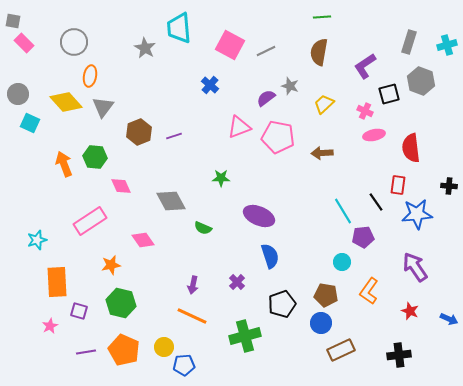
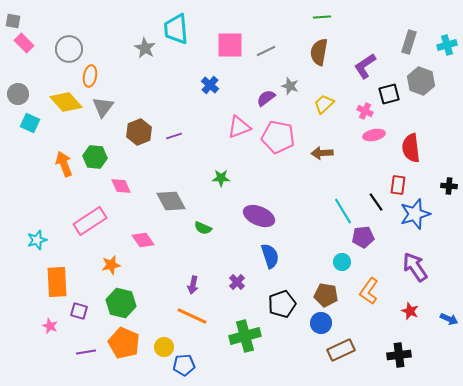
cyan trapezoid at (179, 28): moved 3 px left, 1 px down
gray circle at (74, 42): moved 5 px left, 7 px down
pink square at (230, 45): rotated 28 degrees counterclockwise
blue star at (417, 214): moved 2 px left; rotated 12 degrees counterclockwise
pink star at (50, 326): rotated 21 degrees counterclockwise
orange pentagon at (124, 350): moved 7 px up
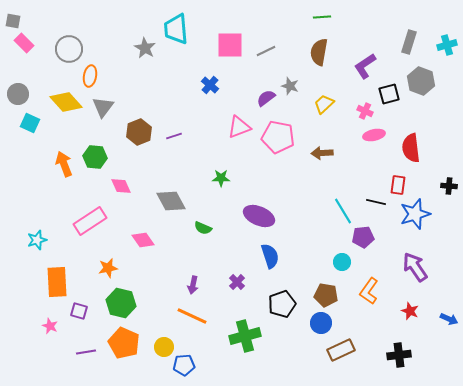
black line at (376, 202): rotated 42 degrees counterclockwise
orange star at (111, 265): moved 3 px left, 3 px down
